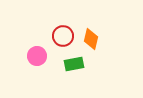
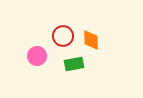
orange diamond: moved 1 px down; rotated 15 degrees counterclockwise
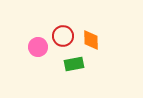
pink circle: moved 1 px right, 9 px up
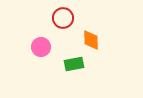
red circle: moved 18 px up
pink circle: moved 3 px right
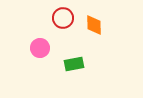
orange diamond: moved 3 px right, 15 px up
pink circle: moved 1 px left, 1 px down
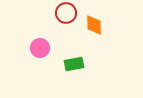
red circle: moved 3 px right, 5 px up
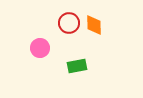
red circle: moved 3 px right, 10 px down
green rectangle: moved 3 px right, 2 px down
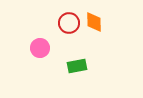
orange diamond: moved 3 px up
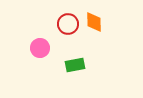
red circle: moved 1 px left, 1 px down
green rectangle: moved 2 px left, 1 px up
